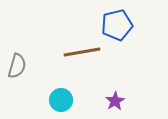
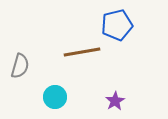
gray semicircle: moved 3 px right
cyan circle: moved 6 px left, 3 px up
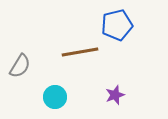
brown line: moved 2 px left
gray semicircle: rotated 15 degrees clockwise
purple star: moved 6 px up; rotated 12 degrees clockwise
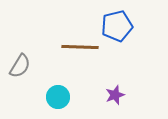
blue pentagon: moved 1 px down
brown line: moved 5 px up; rotated 12 degrees clockwise
cyan circle: moved 3 px right
